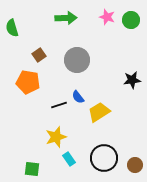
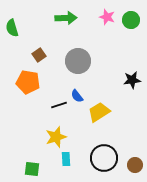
gray circle: moved 1 px right, 1 px down
blue semicircle: moved 1 px left, 1 px up
cyan rectangle: moved 3 px left; rotated 32 degrees clockwise
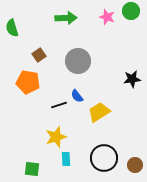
green circle: moved 9 px up
black star: moved 1 px up
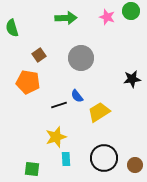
gray circle: moved 3 px right, 3 px up
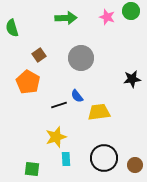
orange pentagon: rotated 20 degrees clockwise
yellow trapezoid: rotated 25 degrees clockwise
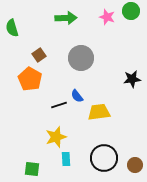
orange pentagon: moved 2 px right, 3 px up
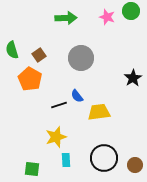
green semicircle: moved 22 px down
black star: moved 1 px right, 1 px up; rotated 24 degrees counterclockwise
cyan rectangle: moved 1 px down
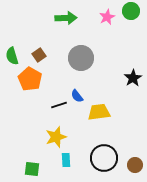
pink star: rotated 28 degrees clockwise
green semicircle: moved 6 px down
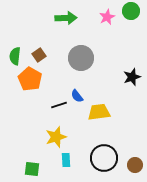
green semicircle: moved 3 px right; rotated 24 degrees clockwise
black star: moved 1 px left, 1 px up; rotated 12 degrees clockwise
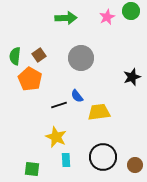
yellow star: rotated 30 degrees counterclockwise
black circle: moved 1 px left, 1 px up
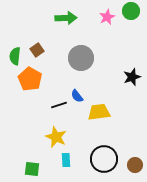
brown square: moved 2 px left, 5 px up
black circle: moved 1 px right, 2 px down
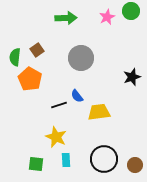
green semicircle: moved 1 px down
green square: moved 4 px right, 5 px up
